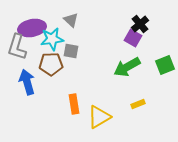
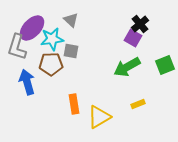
purple ellipse: rotated 36 degrees counterclockwise
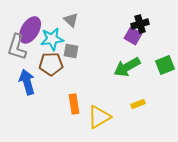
black cross: rotated 24 degrees clockwise
purple ellipse: moved 2 px left, 2 px down; rotated 12 degrees counterclockwise
purple square: moved 2 px up
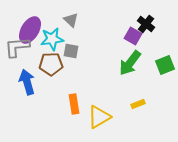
black cross: moved 6 px right; rotated 36 degrees counterclockwise
gray L-shape: rotated 68 degrees clockwise
green arrow: moved 3 px right, 4 px up; rotated 24 degrees counterclockwise
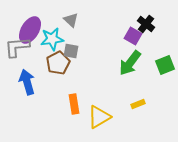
brown pentagon: moved 7 px right, 1 px up; rotated 25 degrees counterclockwise
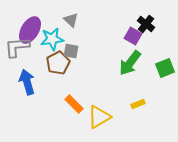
green square: moved 3 px down
orange rectangle: rotated 36 degrees counterclockwise
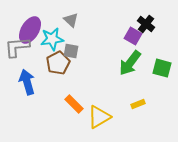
green square: moved 3 px left; rotated 36 degrees clockwise
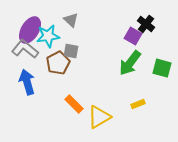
cyan star: moved 4 px left, 3 px up
gray L-shape: moved 8 px right, 2 px down; rotated 44 degrees clockwise
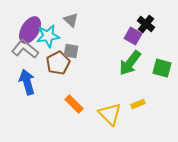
yellow triangle: moved 11 px right, 3 px up; rotated 45 degrees counterclockwise
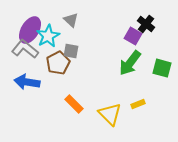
cyan star: rotated 20 degrees counterclockwise
blue arrow: rotated 65 degrees counterclockwise
